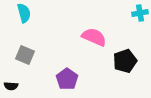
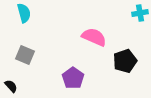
purple pentagon: moved 6 px right, 1 px up
black semicircle: rotated 136 degrees counterclockwise
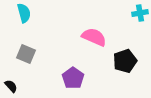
gray square: moved 1 px right, 1 px up
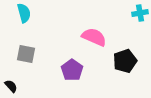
gray square: rotated 12 degrees counterclockwise
purple pentagon: moved 1 px left, 8 px up
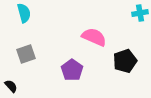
gray square: rotated 30 degrees counterclockwise
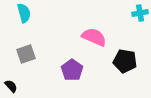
black pentagon: rotated 30 degrees clockwise
